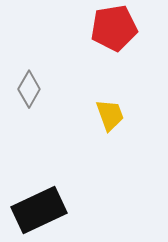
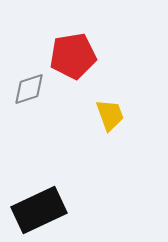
red pentagon: moved 41 px left, 28 px down
gray diamond: rotated 42 degrees clockwise
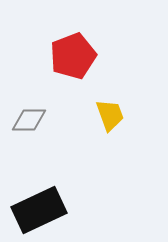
red pentagon: rotated 12 degrees counterclockwise
gray diamond: moved 31 px down; rotated 18 degrees clockwise
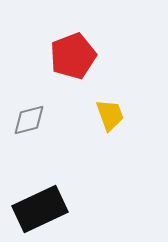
gray diamond: rotated 15 degrees counterclockwise
black rectangle: moved 1 px right, 1 px up
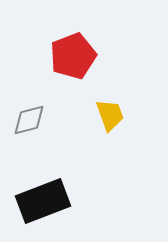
black rectangle: moved 3 px right, 8 px up; rotated 4 degrees clockwise
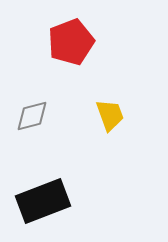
red pentagon: moved 2 px left, 14 px up
gray diamond: moved 3 px right, 4 px up
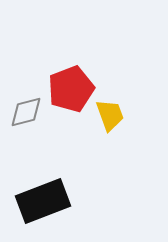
red pentagon: moved 47 px down
gray diamond: moved 6 px left, 4 px up
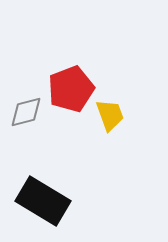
black rectangle: rotated 52 degrees clockwise
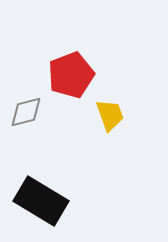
red pentagon: moved 14 px up
black rectangle: moved 2 px left
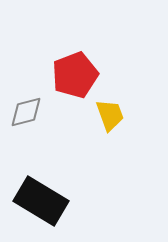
red pentagon: moved 4 px right
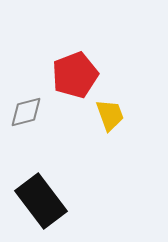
black rectangle: rotated 22 degrees clockwise
